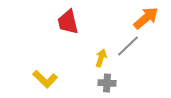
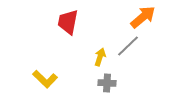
orange arrow: moved 3 px left, 1 px up
red trapezoid: rotated 24 degrees clockwise
yellow arrow: moved 1 px left, 1 px up
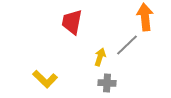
orange arrow: moved 2 px right; rotated 56 degrees counterclockwise
red trapezoid: moved 4 px right
gray line: moved 1 px left, 1 px up
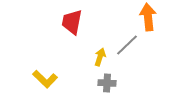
orange arrow: moved 3 px right
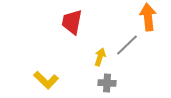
yellow L-shape: moved 1 px right, 1 px down
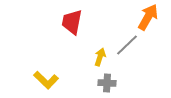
orange arrow: rotated 36 degrees clockwise
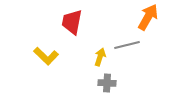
gray line: rotated 30 degrees clockwise
yellow L-shape: moved 24 px up
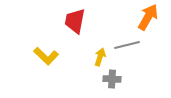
red trapezoid: moved 3 px right, 1 px up
gray cross: moved 5 px right, 4 px up
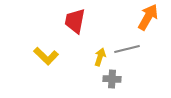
gray line: moved 4 px down
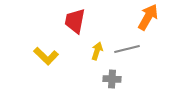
yellow arrow: moved 3 px left, 6 px up
